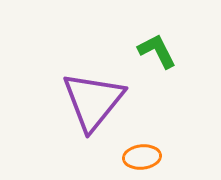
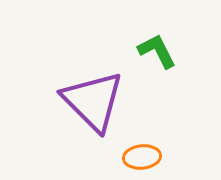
purple triangle: rotated 24 degrees counterclockwise
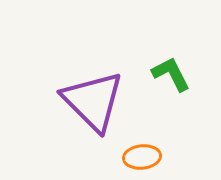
green L-shape: moved 14 px right, 23 px down
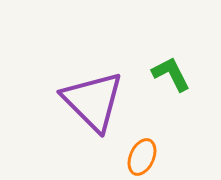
orange ellipse: rotated 60 degrees counterclockwise
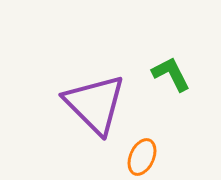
purple triangle: moved 2 px right, 3 px down
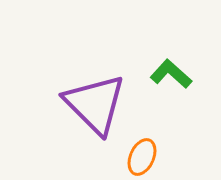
green L-shape: rotated 21 degrees counterclockwise
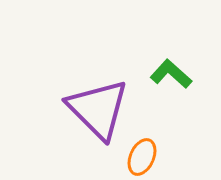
purple triangle: moved 3 px right, 5 px down
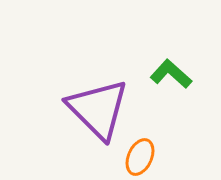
orange ellipse: moved 2 px left
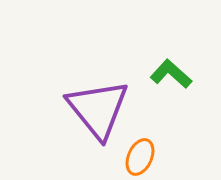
purple triangle: rotated 6 degrees clockwise
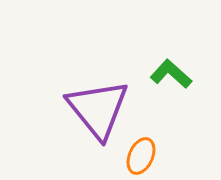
orange ellipse: moved 1 px right, 1 px up
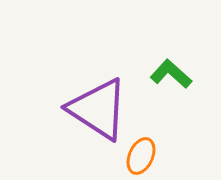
purple triangle: rotated 18 degrees counterclockwise
